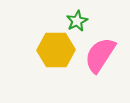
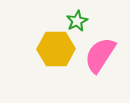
yellow hexagon: moved 1 px up
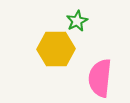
pink semicircle: moved 23 px down; rotated 27 degrees counterclockwise
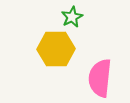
green star: moved 5 px left, 4 px up
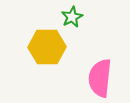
yellow hexagon: moved 9 px left, 2 px up
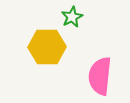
pink semicircle: moved 2 px up
